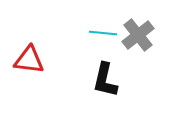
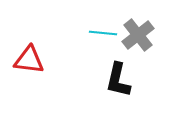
black L-shape: moved 13 px right
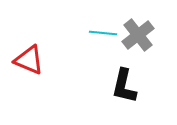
red triangle: rotated 16 degrees clockwise
black L-shape: moved 6 px right, 6 px down
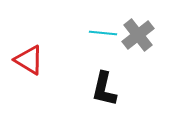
red triangle: rotated 8 degrees clockwise
black L-shape: moved 20 px left, 3 px down
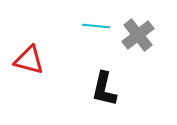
cyan line: moved 7 px left, 7 px up
red triangle: rotated 16 degrees counterclockwise
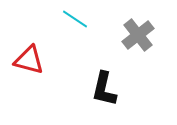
cyan line: moved 21 px left, 7 px up; rotated 28 degrees clockwise
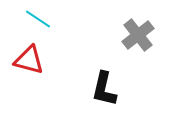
cyan line: moved 37 px left
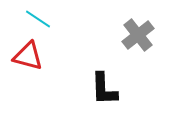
red triangle: moved 1 px left, 4 px up
black L-shape: rotated 15 degrees counterclockwise
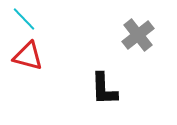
cyan line: moved 14 px left; rotated 12 degrees clockwise
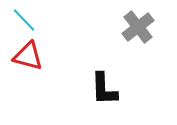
cyan line: moved 1 px down
gray cross: moved 8 px up
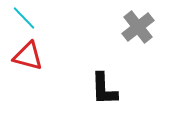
cyan line: moved 2 px up
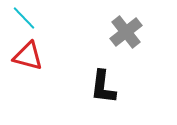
gray cross: moved 12 px left, 5 px down
black L-shape: moved 1 px left, 2 px up; rotated 9 degrees clockwise
